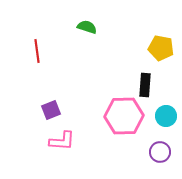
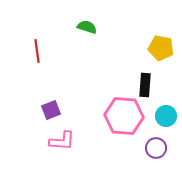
pink hexagon: rotated 6 degrees clockwise
purple circle: moved 4 px left, 4 px up
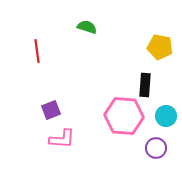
yellow pentagon: moved 1 px left, 1 px up
pink L-shape: moved 2 px up
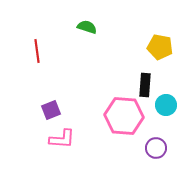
cyan circle: moved 11 px up
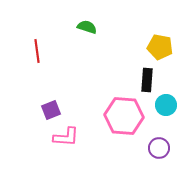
black rectangle: moved 2 px right, 5 px up
pink L-shape: moved 4 px right, 2 px up
purple circle: moved 3 px right
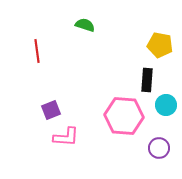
green semicircle: moved 2 px left, 2 px up
yellow pentagon: moved 2 px up
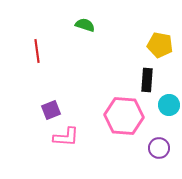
cyan circle: moved 3 px right
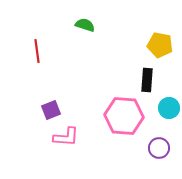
cyan circle: moved 3 px down
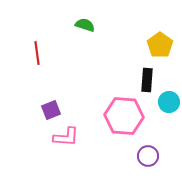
yellow pentagon: rotated 25 degrees clockwise
red line: moved 2 px down
cyan circle: moved 6 px up
purple circle: moved 11 px left, 8 px down
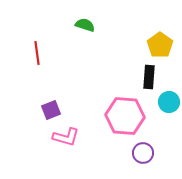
black rectangle: moved 2 px right, 3 px up
pink hexagon: moved 1 px right
pink L-shape: rotated 12 degrees clockwise
purple circle: moved 5 px left, 3 px up
